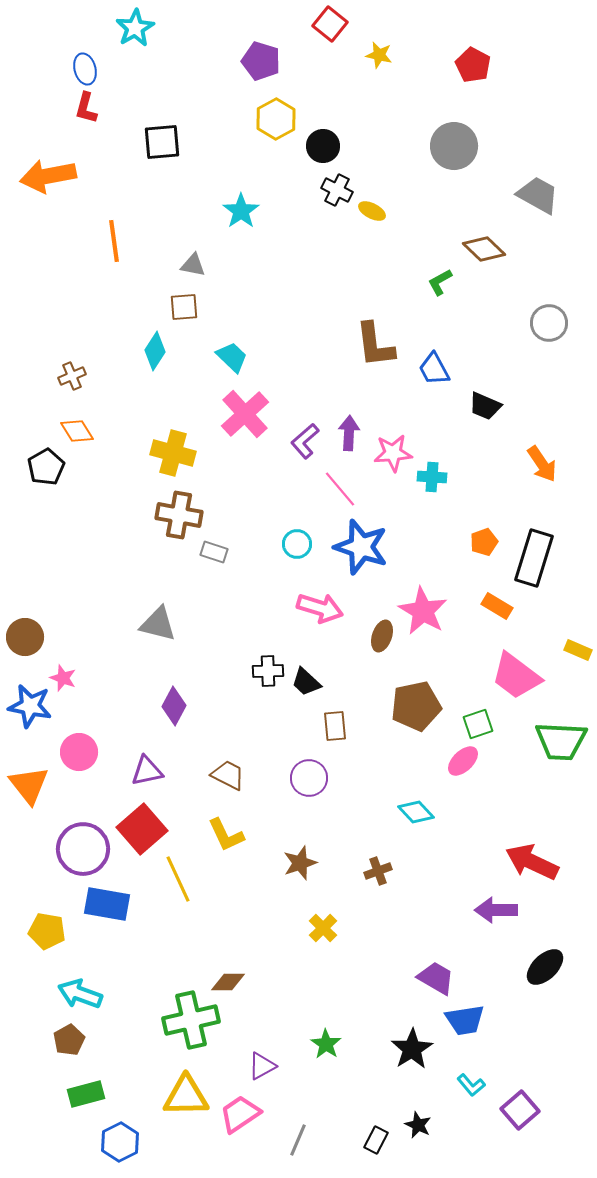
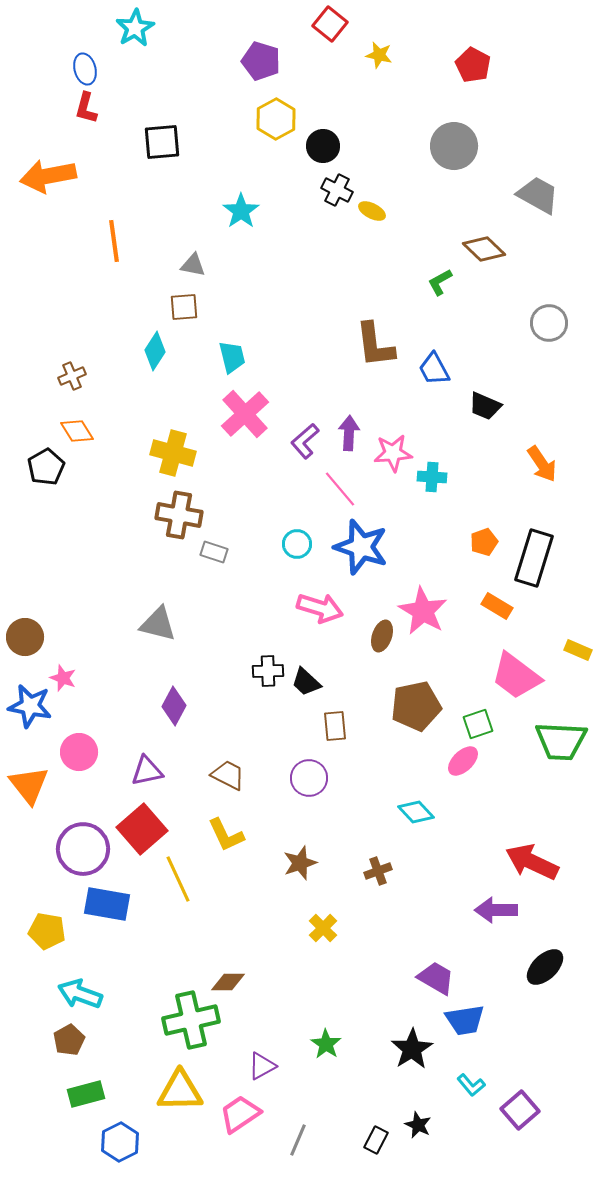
cyan trapezoid at (232, 357): rotated 32 degrees clockwise
yellow triangle at (186, 1096): moved 6 px left, 5 px up
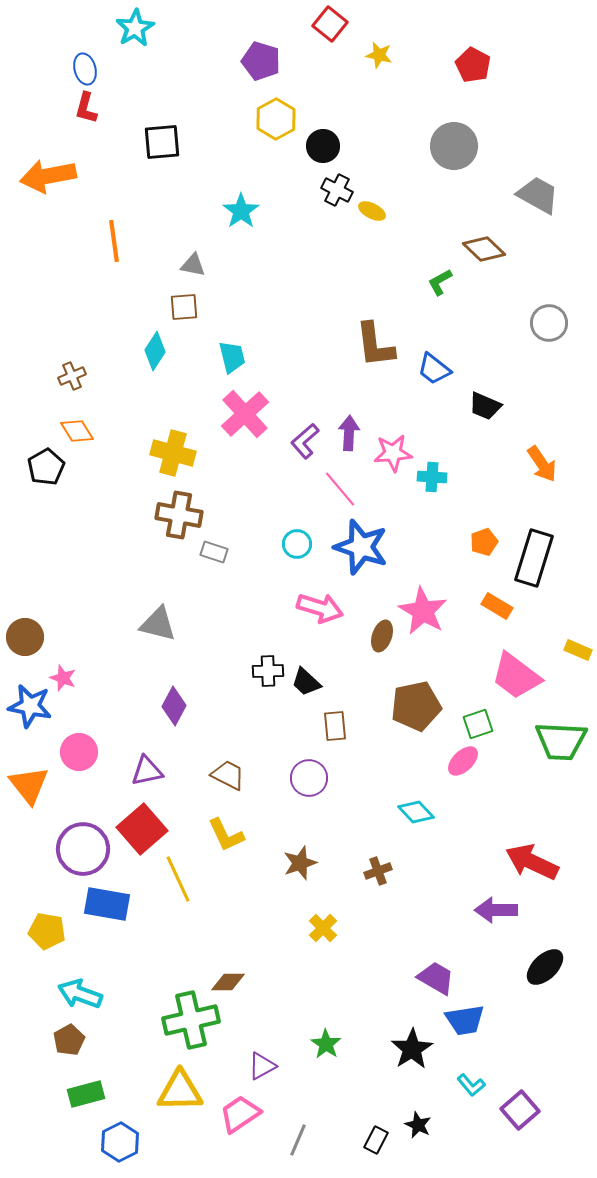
blue trapezoid at (434, 369): rotated 24 degrees counterclockwise
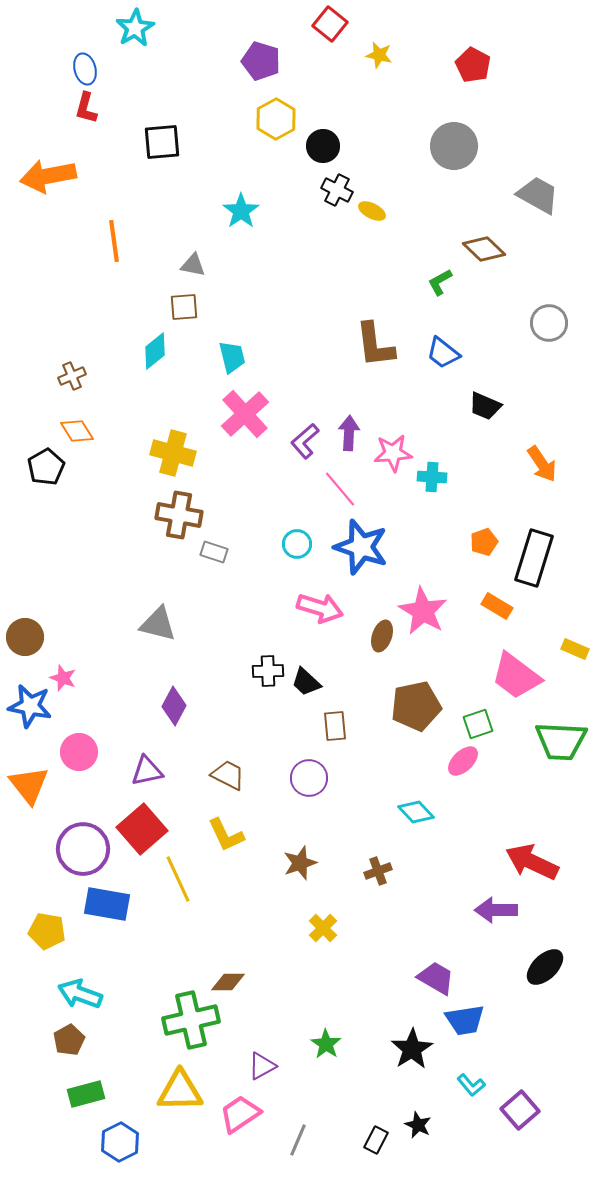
cyan diamond at (155, 351): rotated 18 degrees clockwise
blue trapezoid at (434, 369): moved 9 px right, 16 px up
yellow rectangle at (578, 650): moved 3 px left, 1 px up
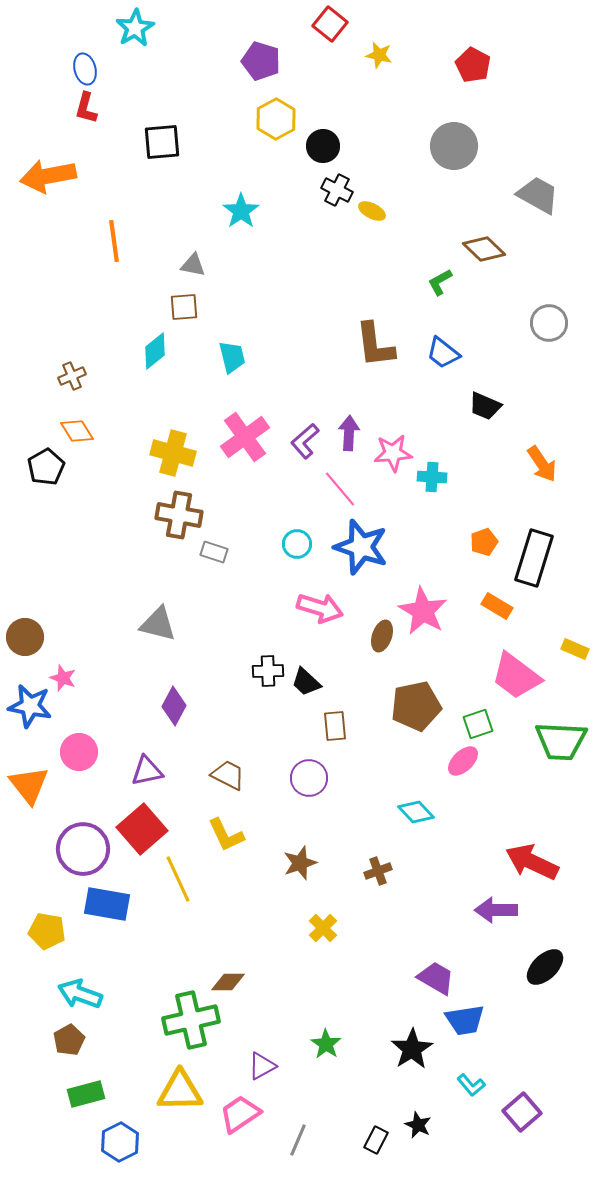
pink cross at (245, 414): moved 23 px down; rotated 6 degrees clockwise
purple square at (520, 1110): moved 2 px right, 2 px down
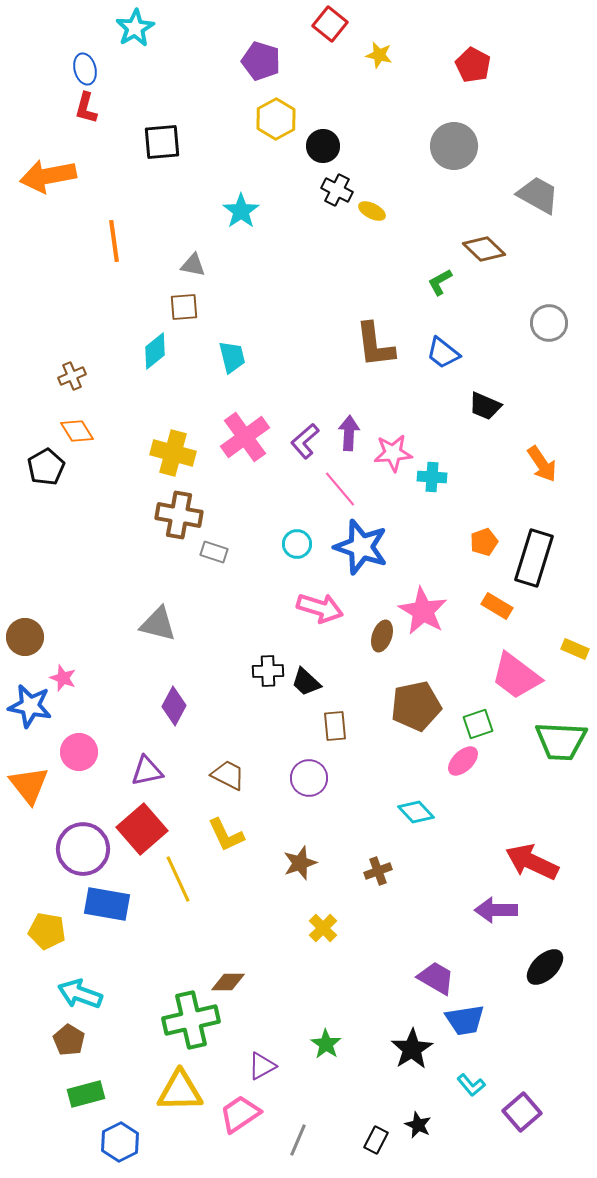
brown pentagon at (69, 1040): rotated 12 degrees counterclockwise
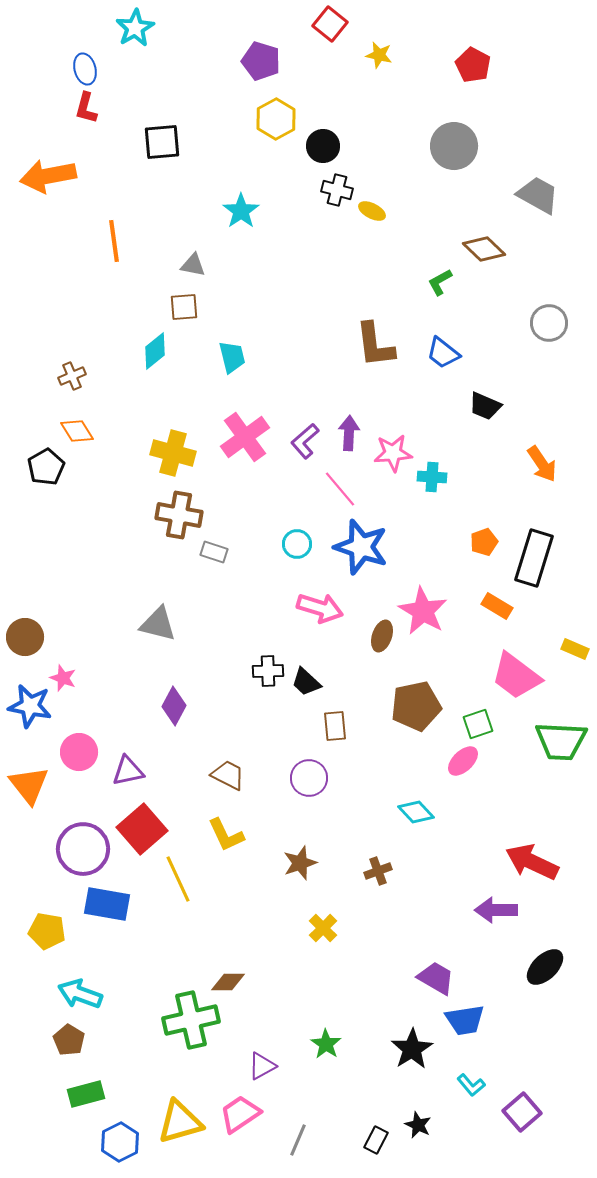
black cross at (337, 190): rotated 12 degrees counterclockwise
purple triangle at (147, 771): moved 19 px left
yellow triangle at (180, 1091): moved 31 px down; rotated 15 degrees counterclockwise
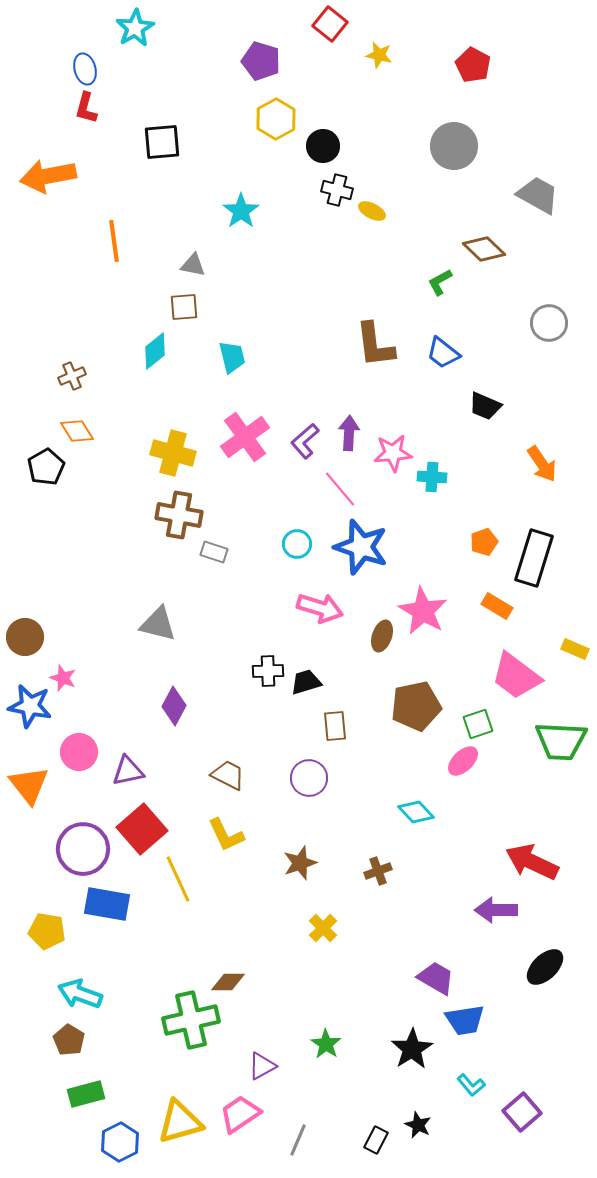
black trapezoid at (306, 682): rotated 120 degrees clockwise
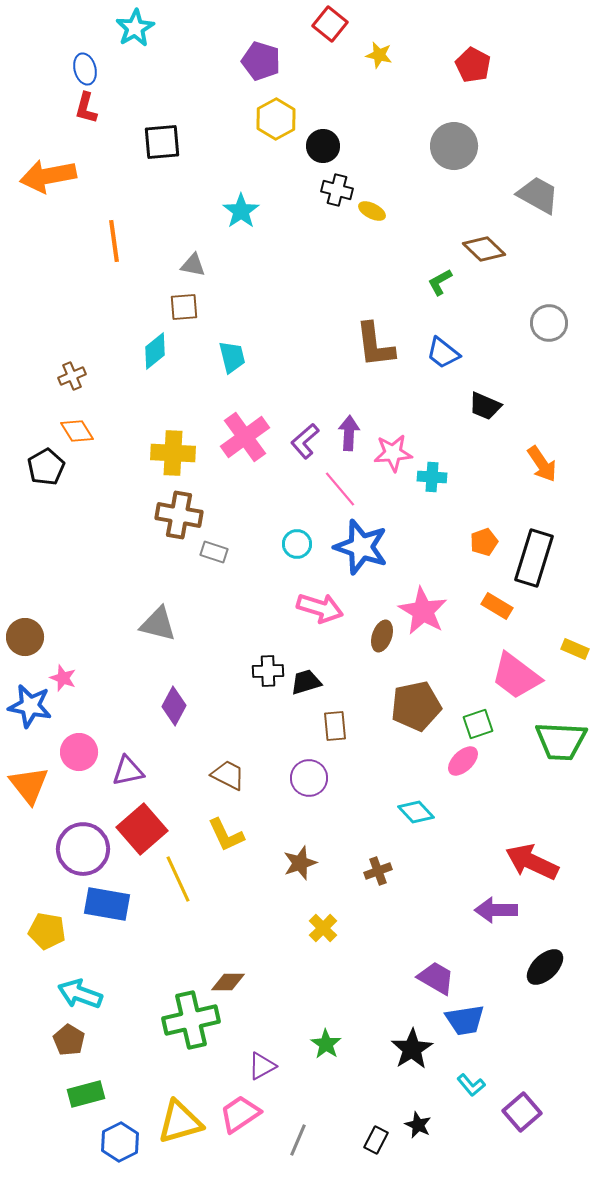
yellow cross at (173, 453): rotated 12 degrees counterclockwise
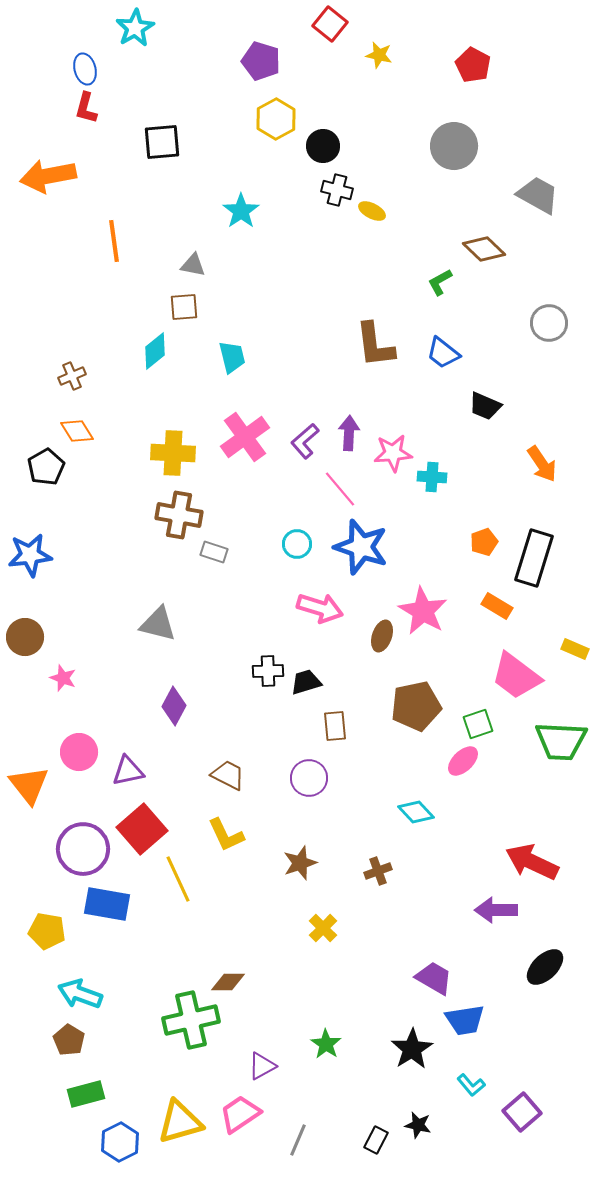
blue star at (30, 706): moved 151 px up; rotated 18 degrees counterclockwise
purple trapezoid at (436, 978): moved 2 px left
black star at (418, 1125): rotated 12 degrees counterclockwise
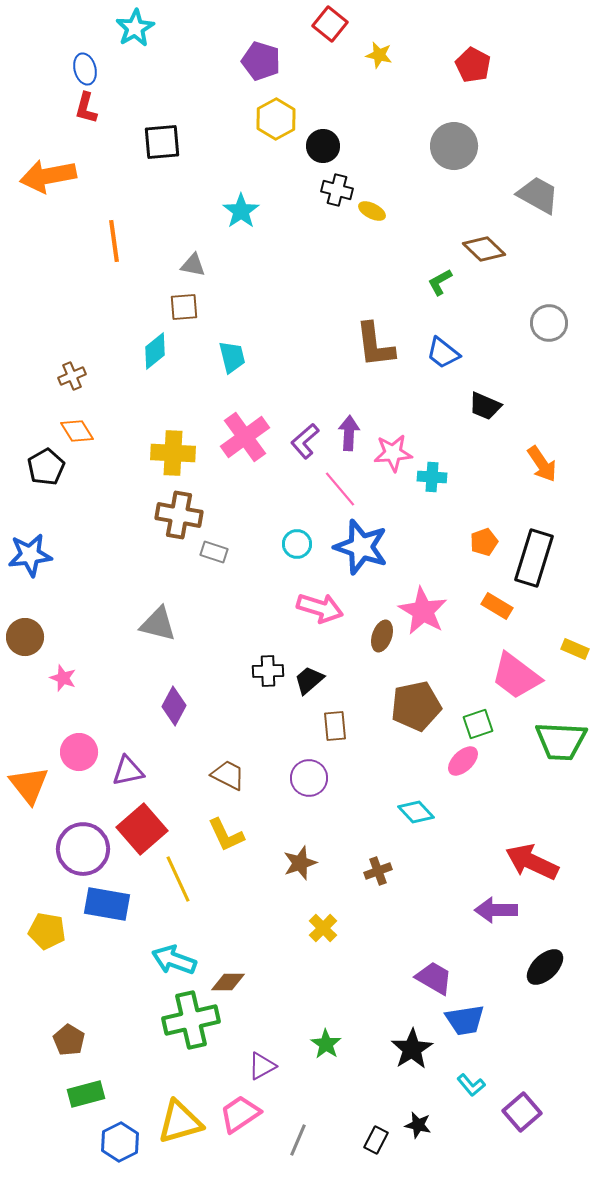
black trapezoid at (306, 682): moved 3 px right, 2 px up; rotated 24 degrees counterclockwise
cyan arrow at (80, 994): moved 94 px right, 34 px up
